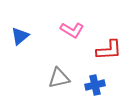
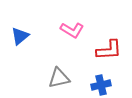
blue cross: moved 6 px right
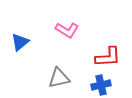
pink L-shape: moved 5 px left
blue triangle: moved 6 px down
red L-shape: moved 1 px left, 7 px down
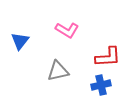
blue triangle: moved 1 px up; rotated 12 degrees counterclockwise
gray triangle: moved 1 px left, 7 px up
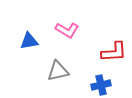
blue triangle: moved 9 px right; rotated 42 degrees clockwise
red L-shape: moved 6 px right, 5 px up
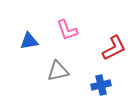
pink L-shape: rotated 40 degrees clockwise
red L-shape: moved 4 px up; rotated 24 degrees counterclockwise
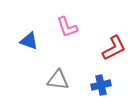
pink L-shape: moved 3 px up
blue triangle: rotated 30 degrees clockwise
gray triangle: moved 9 px down; rotated 20 degrees clockwise
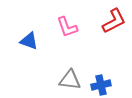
red L-shape: moved 27 px up
gray triangle: moved 12 px right
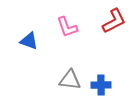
blue cross: rotated 12 degrees clockwise
